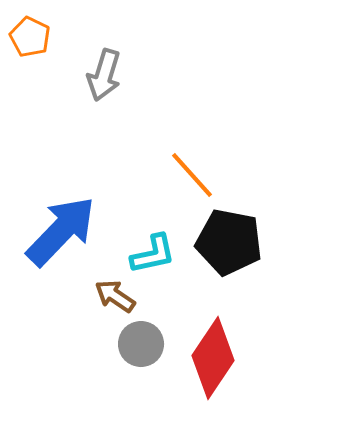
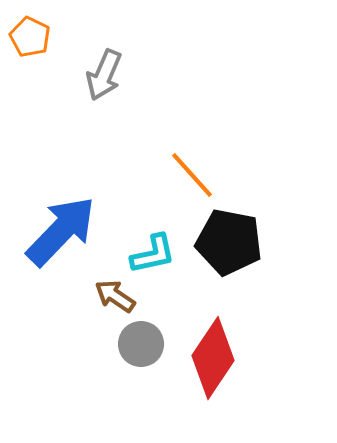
gray arrow: rotated 6 degrees clockwise
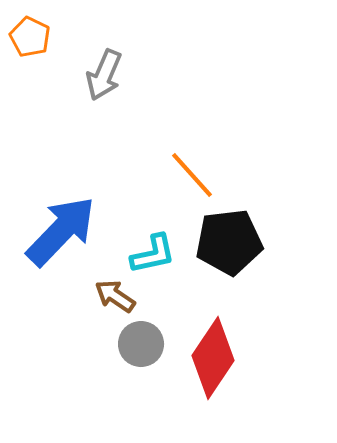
black pentagon: rotated 18 degrees counterclockwise
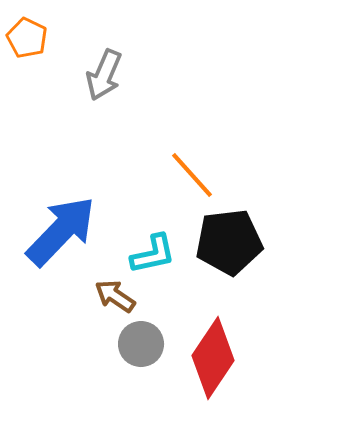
orange pentagon: moved 3 px left, 1 px down
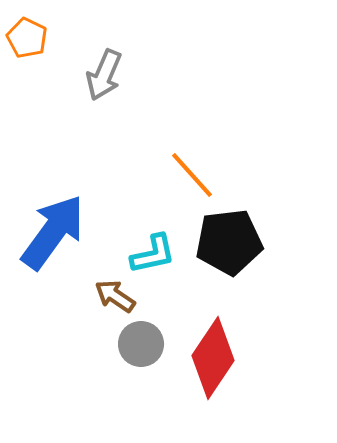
blue arrow: moved 8 px left, 1 px down; rotated 8 degrees counterclockwise
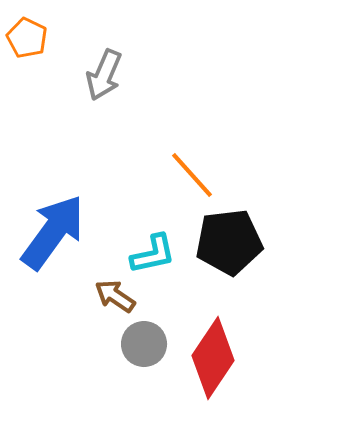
gray circle: moved 3 px right
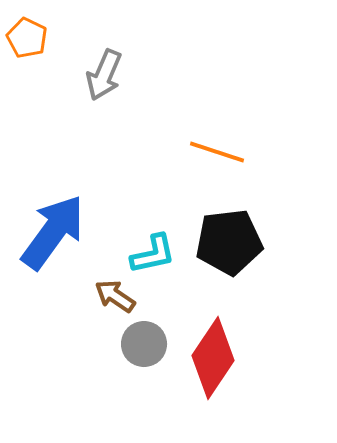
orange line: moved 25 px right, 23 px up; rotated 30 degrees counterclockwise
